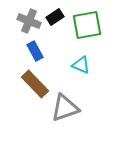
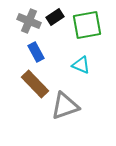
blue rectangle: moved 1 px right, 1 px down
gray triangle: moved 2 px up
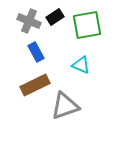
brown rectangle: moved 1 px down; rotated 72 degrees counterclockwise
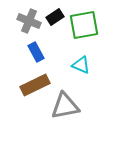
green square: moved 3 px left
gray triangle: rotated 8 degrees clockwise
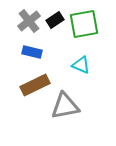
black rectangle: moved 3 px down
gray cross: rotated 30 degrees clockwise
green square: moved 1 px up
blue rectangle: moved 4 px left; rotated 48 degrees counterclockwise
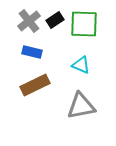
green square: rotated 12 degrees clockwise
gray triangle: moved 16 px right
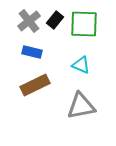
black rectangle: rotated 18 degrees counterclockwise
